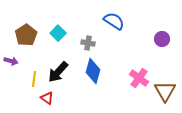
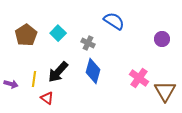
gray cross: rotated 16 degrees clockwise
purple arrow: moved 23 px down
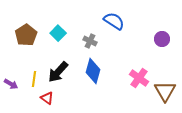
gray cross: moved 2 px right, 2 px up
purple arrow: rotated 16 degrees clockwise
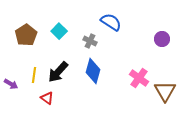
blue semicircle: moved 3 px left, 1 px down
cyan square: moved 1 px right, 2 px up
yellow line: moved 4 px up
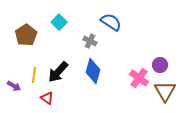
cyan square: moved 9 px up
purple circle: moved 2 px left, 26 px down
purple arrow: moved 3 px right, 2 px down
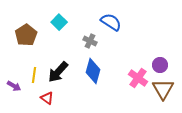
pink cross: moved 1 px left
brown triangle: moved 2 px left, 2 px up
